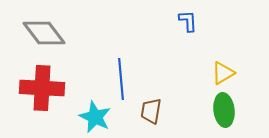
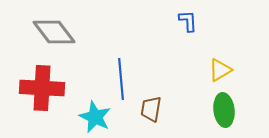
gray diamond: moved 10 px right, 1 px up
yellow triangle: moved 3 px left, 3 px up
brown trapezoid: moved 2 px up
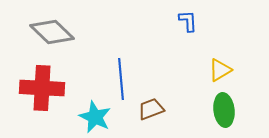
gray diamond: moved 2 px left; rotated 9 degrees counterclockwise
brown trapezoid: rotated 60 degrees clockwise
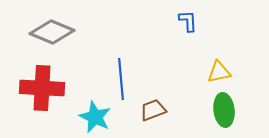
gray diamond: rotated 21 degrees counterclockwise
yellow triangle: moved 1 px left, 2 px down; rotated 20 degrees clockwise
brown trapezoid: moved 2 px right, 1 px down
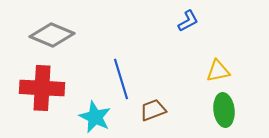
blue L-shape: rotated 65 degrees clockwise
gray diamond: moved 3 px down
yellow triangle: moved 1 px left, 1 px up
blue line: rotated 12 degrees counterclockwise
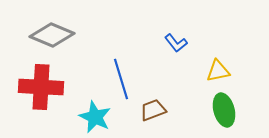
blue L-shape: moved 12 px left, 22 px down; rotated 80 degrees clockwise
red cross: moved 1 px left, 1 px up
green ellipse: rotated 8 degrees counterclockwise
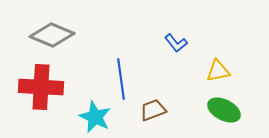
blue line: rotated 9 degrees clockwise
green ellipse: rotated 48 degrees counterclockwise
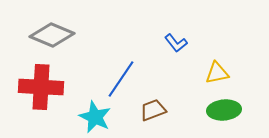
yellow triangle: moved 1 px left, 2 px down
blue line: rotated 42 degrees clockwise
green ellipse: rotated 32 degrees counterclockwise
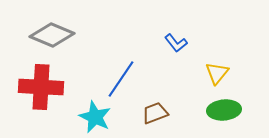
yellow triangle: rotated 40 degrees counterclockwise
brown trapezoid: moved 2 px right, 3 px down
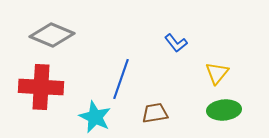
blue line: rotated 15 degrees counterclockwise
brown trapezoid: rotated 12 degrees clockwise
